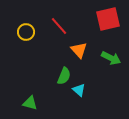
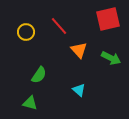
green semicircle: moved 25 px left, 1 px up; rotated 12 degrees clockwise
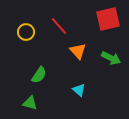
orange triangle: moved 1 px left, 1 px down
